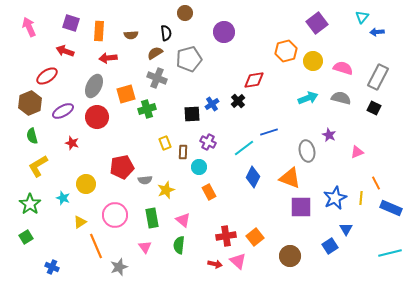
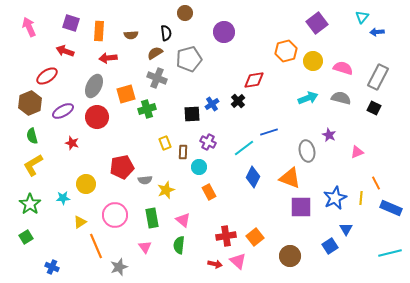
yellow L-shape at (38, 166): moved 5 px left, 1 px up
cyan star at (63, 198): rotated 24 degrees counterclockwise
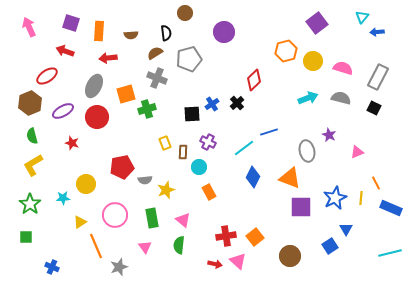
red diamond at (254, 80): rotated 35 degrees counterclockwise
black cross at (238, 101): moved 1 px left, 2 px down
green square at (26, 237): rotated 32 degrees clockwise
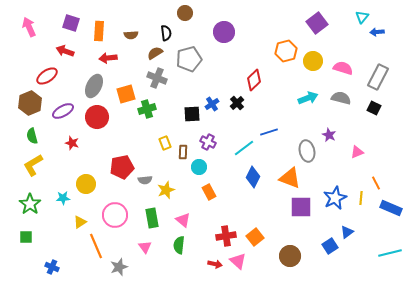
blue triangle at (346, 229): moved 1 px right, 3 px down; rotated 24 degrees clockwise
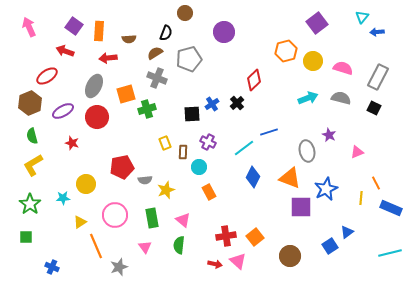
purple square at (71, 23): moved 3 px right, 3 px down; rotated 18 degrees clockwise
black semicircle at (166, 33): rotated 28 degrees clockwise
brown semicircle at (131, 35): moved 2 px left, 4 px down
blue star at (335, 198): moved 9 px left, 9 px up
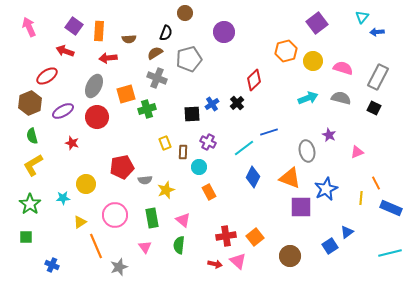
blue cross at (52, 267): moved 2 px up
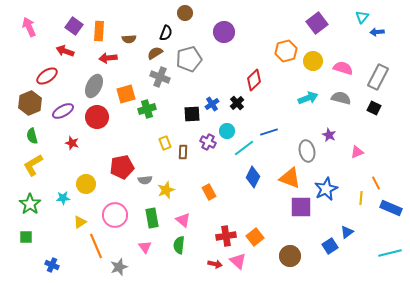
gray cross at (157, 78): moved 3 px right, 1 px up
cyan circle at (199, 167): moved 28 px right, 36 px up
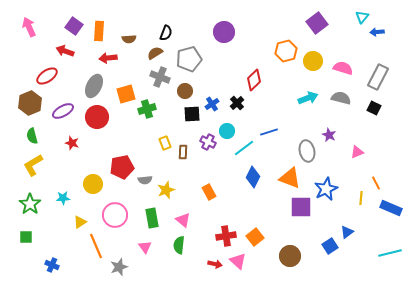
brown circle at (185, 13): moved 78 px down
yellow circle at (86, 184): moved 7 px right
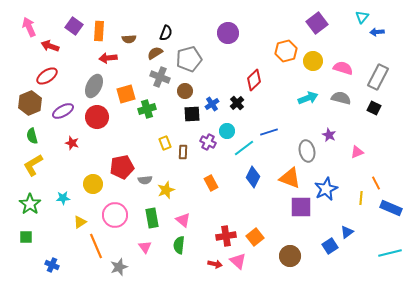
purple circle at (224, 32): moved 4 px right, 1 px down
red arrow at (65, 51): moved 15 px left, 5 px up
orange rectangle at (209, 192): moved 2 px right, 9 px up
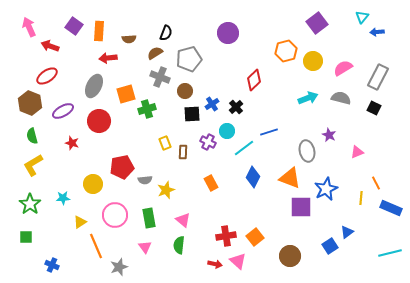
pink semicircle at (343, 68): rotated 48 degrees counterclockwise
brown hexagon at (30, 103): rotated 15 degrees counterclockwise
black cross at (237, 103): moved 1 px left, 4 px down
red circle at (97, 117): moved 2 px right, 4 px down
green rectangle at (152, 218): moved 3 px left
